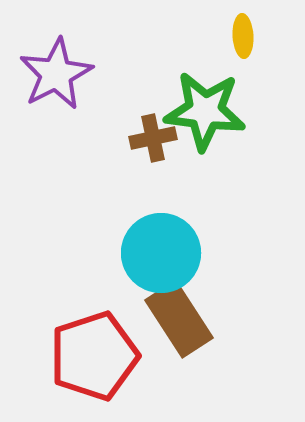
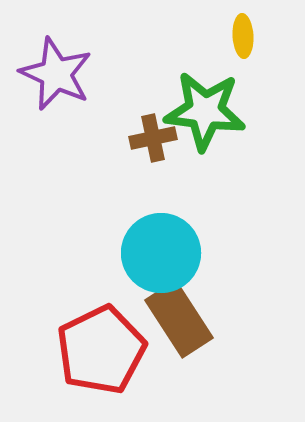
purple star: rotated 20 degrees counterclockwise
red pentagon: moved 7 px right, 6 px up; rotated 8 degrees counterclockwise
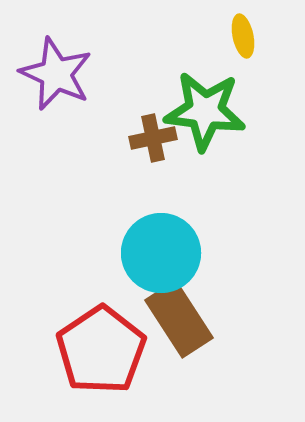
yellow ellipse: rotated 9 degrees counterclockwise
red pentagon: rotated 8 degrees counterclockwise
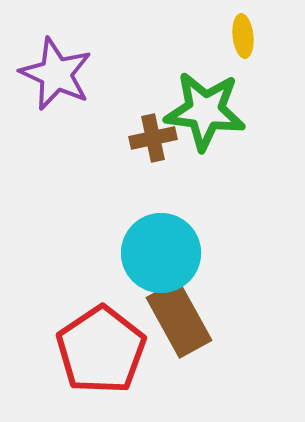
yellow ellipse: rotated 6 degrees clockwise
brown rectangle: rotated 4 degrees clockwise
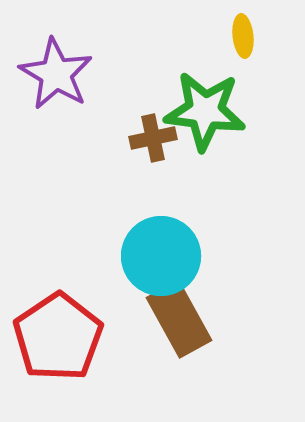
purple star: rotated 6 degrees clockwise
cyan circle: moved 3 px down
red pentagon: moved 43 px left, 13 px up
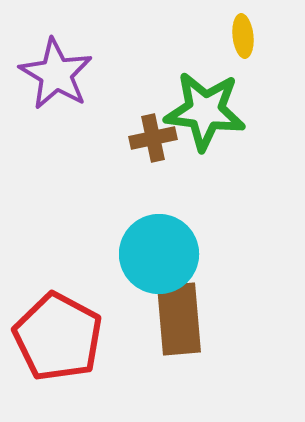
cyan circle: moved 2 px left, 2 px up
brown rectangle: rotated 24 degrees clockwise
red pentagon: rotated 10 degrees counterclockwise
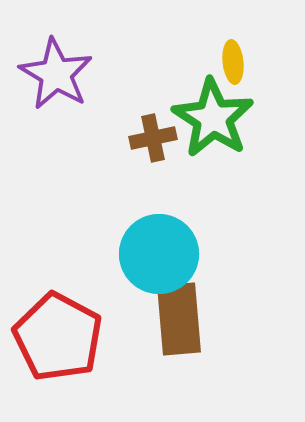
yellow ellipse: moved 10 px left, 26 px down
green star: moved 8 px right, 7 px down; rotated 26 degrees clockwise
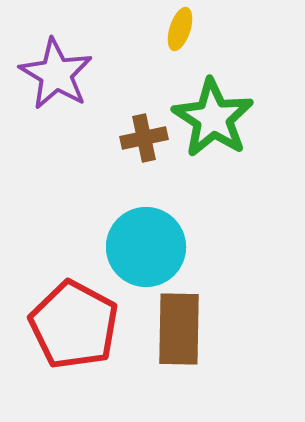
yellow ellipse: moved 53 px left, 33 px up; rotated 24 degrees clockwise
brown cross: moved 9 px left
cyan circle: moved 13 px left, 7 px up
brown rectangle: moved 10 px down; rotated 6 degrees clockwise
red pentagon: moved 16 px right, 12 px up
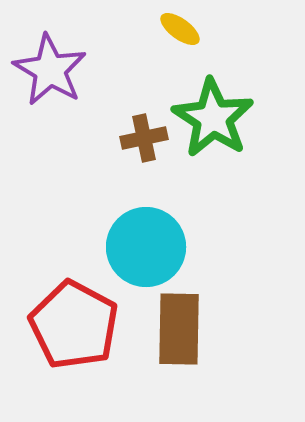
yellow ellipse: rotated 72 degrees counterclockwise
purple star: moved 6 px left, 4 px up
